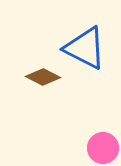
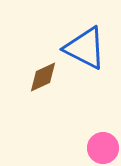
brown diamond: rotated 52 degrees counterclockwise
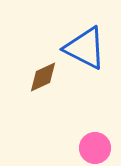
pink circle: moved 8 px left
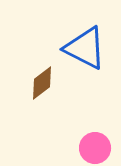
brown diamond: moved 1 px left, 6 px down; rotated 12 degrees counterclockwise
